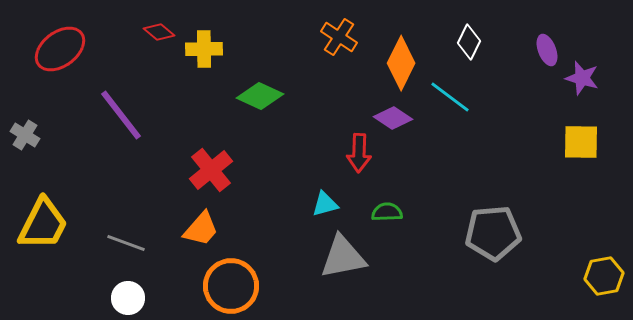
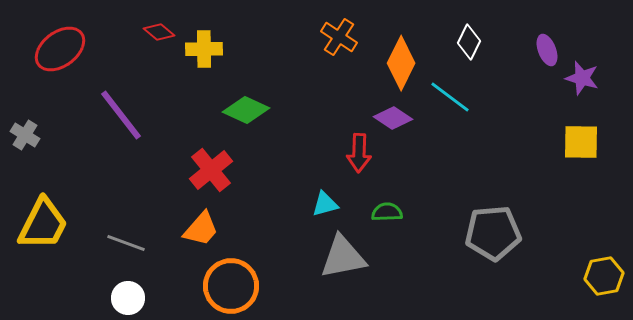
green diamond: moved 14 px left, 14 px down
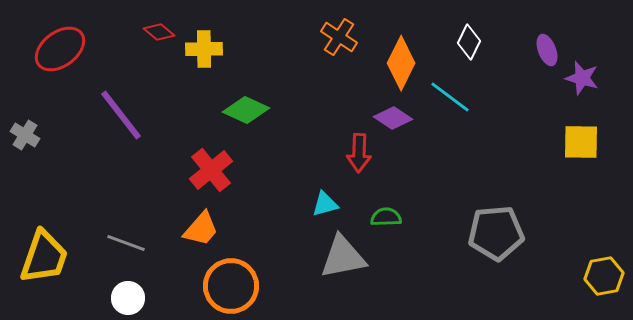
green semicircle: moved 1 px left, 5 px down
yellow trapezoid: moved 1 px right, 33 px down; rotated 8 degrees counterclockwise
gray pentagon: moved 3 px right
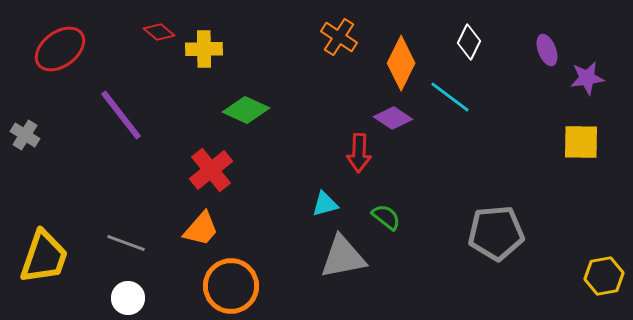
purple star: moved 5 px right; rotated 24 degrees counterclockwise
green semicircle: rotated 40 degrees clockwise
